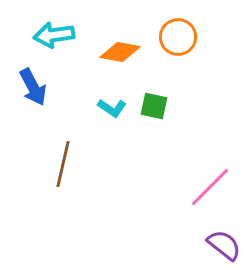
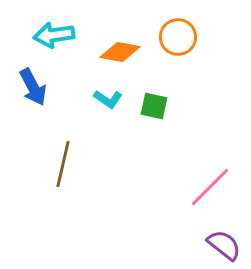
cyan L-shape: moved 4 px left, 9 px up
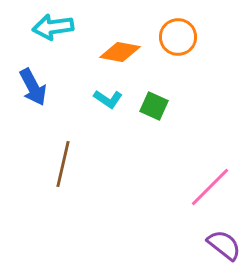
cyan arrow: moved 1 px left, 8 px up
green square: rotated 12 degrees clockwise
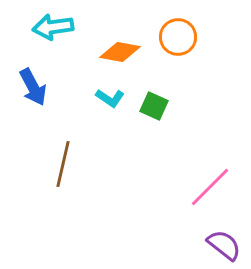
cyan L-shape: moved 2 px right, 1 px up
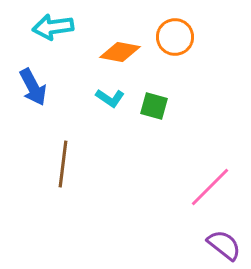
orange circle: moved 3 px left
green square: rotated 8 degrees counterclockwise
brown line: rotated 6 degrees counterclockwise
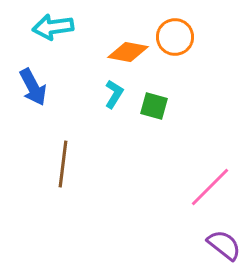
orange diamond: moved 8 px right
cyan L-shape: moved 4 px right, 4 px up; rotated 92 degrees counterclockwise
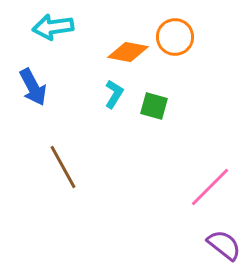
brown line: moved 3 px down; rotated 36 degrees counterclockwise
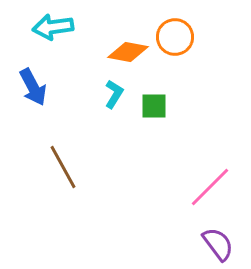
green square: rotated 16 degrees counterclockwise
purple semicircle: moved 6 px left, 1 px up; rotated 15 degrees clockwise
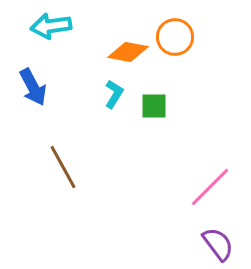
cyan arrow: moved 2 px left, 1 px up
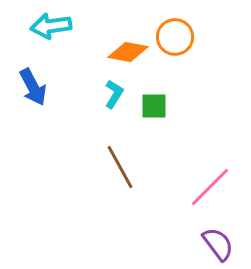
brown line: moved 57 px right
